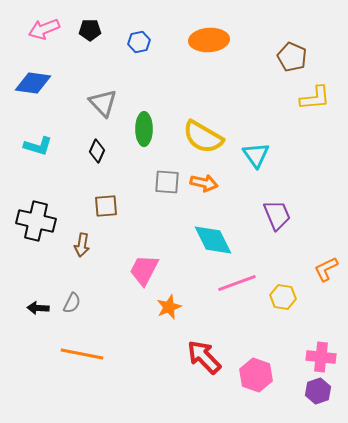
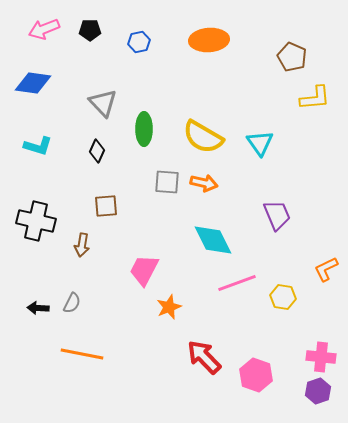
cyan triangle: moved 4 px right, 12 px up
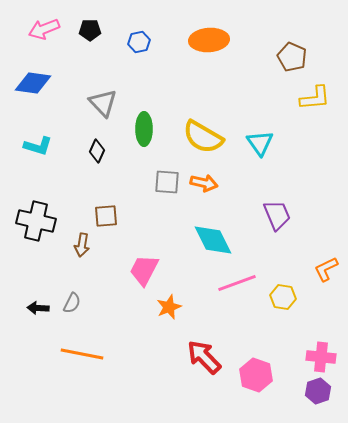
brown square: moved 10 px down
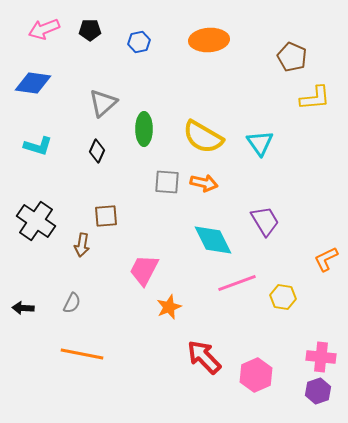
gray triangle: rotated 32 degrees clockwise
purple trapezoid: moved 12 px left, 6 px down; rotated 8 degrees counterclockwise
black cross: rotated 21 degrees clockwise
orange L-shape: moved 10 px up
black arrow: moved 15 px left
pink hexagon: rotated 16 degrees clockwise
